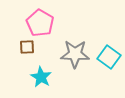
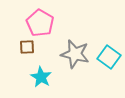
gray star: rotated 12 degrees clockwise
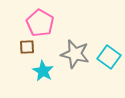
cyan star: moved 2 px right, 6 px up
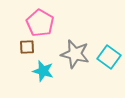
cyan star: rotated 15 degrees counterclockwise
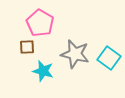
cyan square: moved 1 px down
